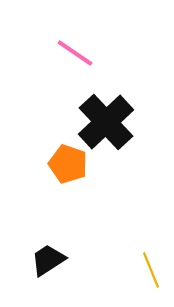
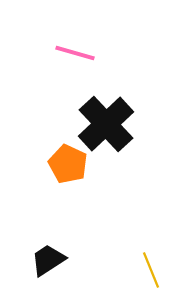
pink line: rotated 18 degrees counterclockwise
black cross: moved 2 px down
orange pentagon: rotated 6 degrees clockwise
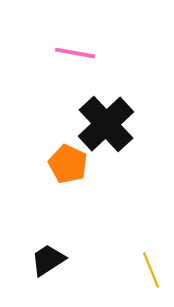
pink line: rotated 6 degrees counterclockwise
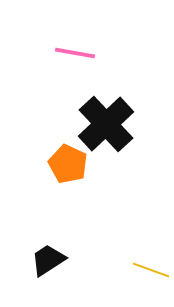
yellow line: rotated 48 degrees counterclockwise
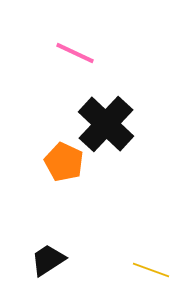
pink line: rotated 15 degrees clockwise
black cross: rotated 4 degrees counterclockwise
orange pentagon: moved 4 px left, 2 px up
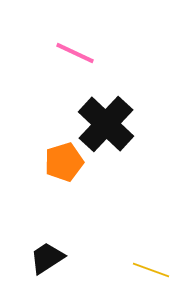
orange pentagon: rotated 30 degrees clockwise
black trapezoid: moved 1 px left, 2 px up
